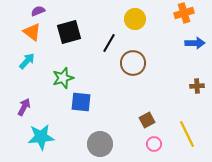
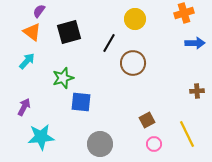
purple semicircle: moved 1 px right; rotated 32 degrees counterclockwise
brown cross: moved 5 px down
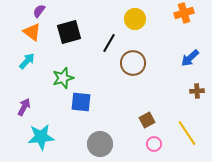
blue arrow: moved 5 px left, 15 px down; rotated 138 degrees clockwise
yellow line: moved 1 px up; rotated 8 degrees counterclockwise
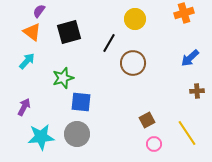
gray circle: moved 23 px left, 10 px up
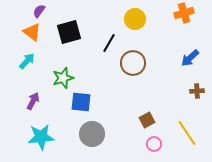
purple arrow: moved 9 px right, 6 px up
gray circle: moved 15 px right
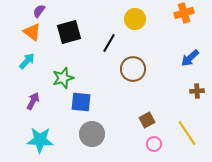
brown circle: moved 6 px down
cyan star: moved 1 px left, 3 px down; rotated 8 degrees clockwise
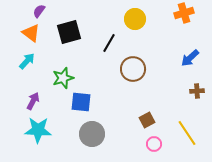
orange triangle: moved 1 px left, 1 px down
cyan star: moved 2 px left, 10 px up
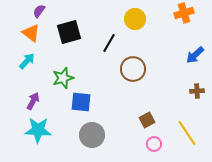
blue arrow: moved 5 px right, 3 px up
gray circle: moved 1 px down
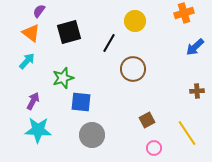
yellow circle: moved 2 px down
blue arrow: moved 8 px up
pink circle: moved 4 px down
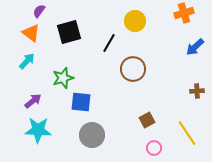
purple arrow: rotated 24 degrees clockwise
